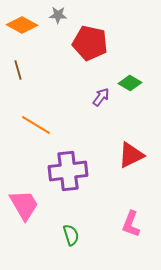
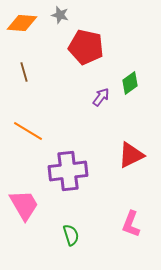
gray star: moved 2 px right; rotated 12 degrees clockwise
orange diamond: moved 2 px up; rotated 24 degrees counterclockwise
red pentagon: moved 4 px left, 4 px down
brown line: moved 6 px right, 2 px down
green diamond: rotated 65 degrees counterclockwise
orange line: moved 8 px left, 6 px down
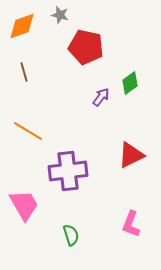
orange diamond: moved 3 px down; rotated 24 degrees counterclockwise
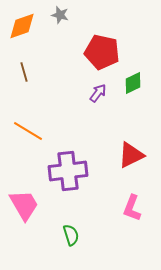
red pentagon: moved 16 px right, 5 px down
green diamond: moved 3 px right; rotated 10 degrees clockwise
purple arrow: moved 3 px left, 4 px up
pink L-shape: moved 1 px right, 16 px up
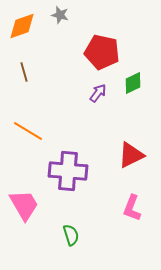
purple cross: rotated 12 degrees clockwise
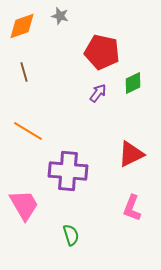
gray star: moved 1 px down
red triangle: moved 1 px up
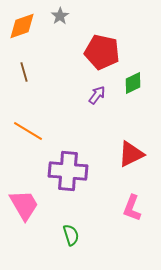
gray star: rotated 24 degrees clockwise
purple arrow: moved 1 px left, 2 px down
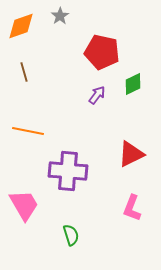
orange diamond: moved 1 px left
green diamond: moved 1 px down
orange line: rotated 20 degrees counterclockwise
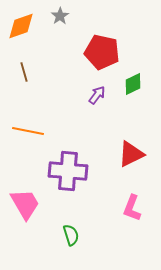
pink trapezoid: moved 1 px right, 1 px up
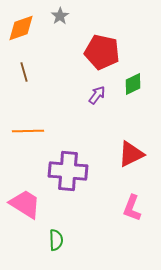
orange diamond: moved 2 px down
orange line: rotated 12 degrees counterclockwise
pink trapezoid: rotated 28 degrees counterclockwise
green semicircle: moved 15 px left, 5 px down; rotated 15 degrees clockwise
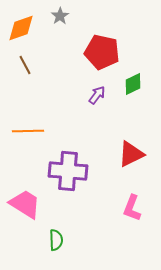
brown line: moved 1 px right, 7 px up; rotated 12 degrees counterclockwise
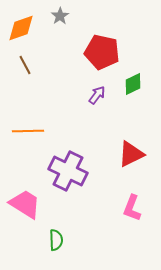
purple cross: rotated 21 degrees clockwise
